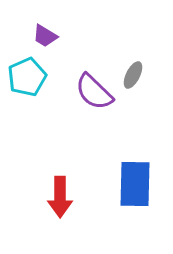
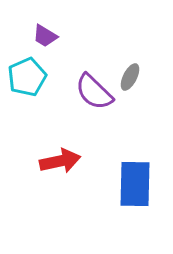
gray ellipse: moved 3 px left, 2 px down
red arrow: moved 36 px up; rotated 102 degrees counterclockwise
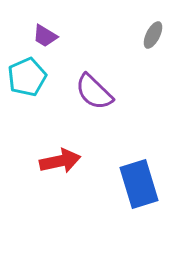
gray ellipse: moved 23 px right, 42 px up
blue rectangle: moved 4 px right; rotated 18 degrees counterclockwise
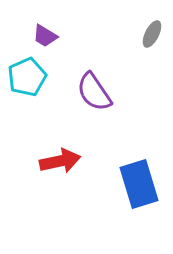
gray ellipse: moved 1 px left, 1 px up
purple semicircle: rotated 12 degrees clockwise
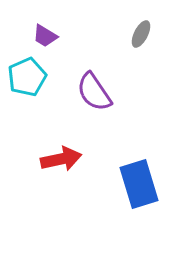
gray ellipse: moved 11 px left
red arrow: moved 1 px right, 2 px up
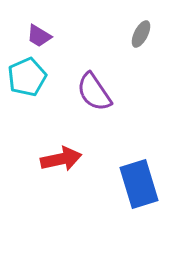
purple trapezoid: moved 6 px left
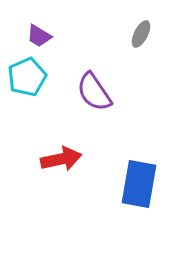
blue rectangle: rotated 27 degrees clockwise
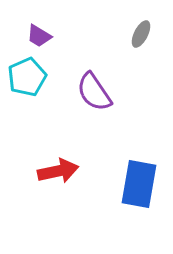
red arrow: moved 3 px left, 12 px down
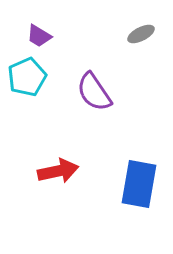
gray ellipse: rotated 36 degrees clockwise
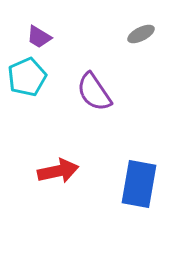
purple trapezoid: moved 1 px down
